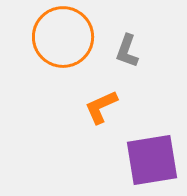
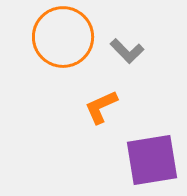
gray L-shape: rotated 64 degrees counterclockwise
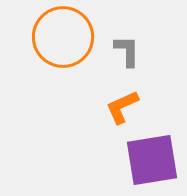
gray L-shape: rotated 136 degrees counterclockwise
orange L-shape: moved 21 px right
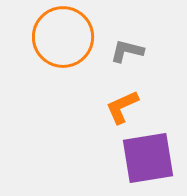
gray L-shape: rotated 76 degrees counterclockwise
purple square: moved 4 px left, 2 px up
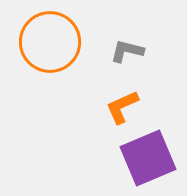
orange circle: moved 13 px left, 5 px down
purple square: rotated 14 degrees counterclockwise
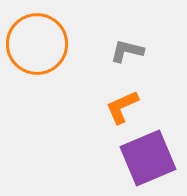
orange circle: moved 13 px left, 2 px down
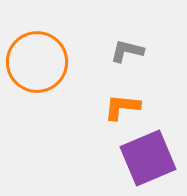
orange circle: moved 18 px down
orange L-shape: rotated 30 degrees clockwise
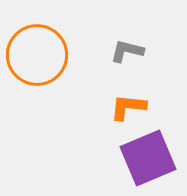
orange circle: moved 7 px up
orange L-shape: moved 6 px right
